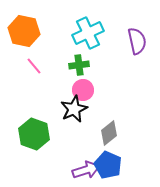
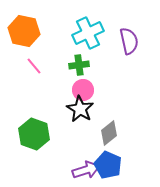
purple semicircle: moved 8 px left
black star: moved 6 px right; rotated 16 degrees counterclockwise
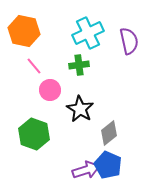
pink circle: moved 33 px left
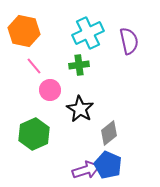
green hexagon: rotated 16 degrees clockwise
